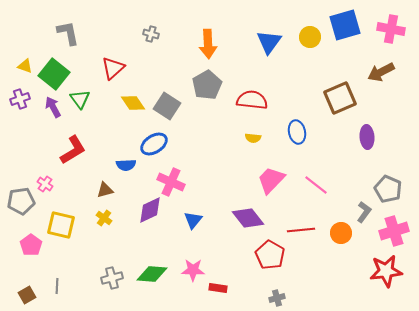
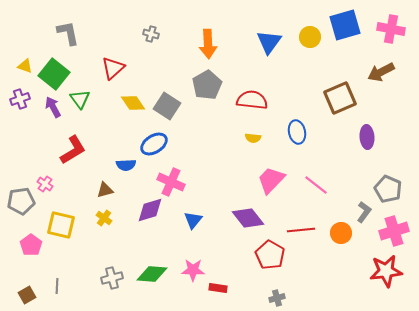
purple diamond at (150, 210): rotated 8 degrees clockwise
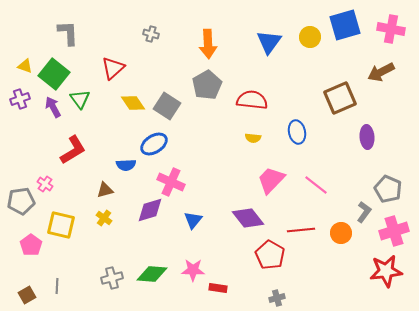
gray L-shape at (68, 33): rotated 8 degrees clockwise
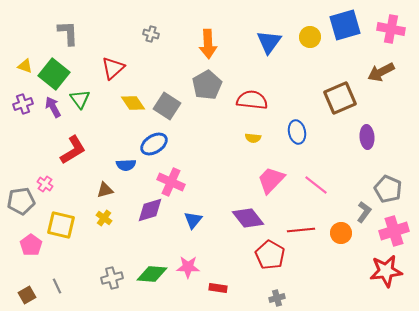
purple cross at (20, 99): moved 3 px right, 5 px down
pink star at (193, 270): moved 5 px left, 3 px up
gray line at (57, 286): rotated 28 degrees counterclockwise
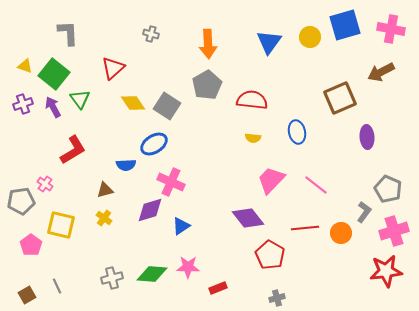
blue triangle at (193, 220): moved 12 px left, 6 px down; rotated 18 degrees clockwise
red line at (301, 230): moved 4 px right, 2 px up
red rectangle at (218, 288): rotated 30 degrees counterclockwise
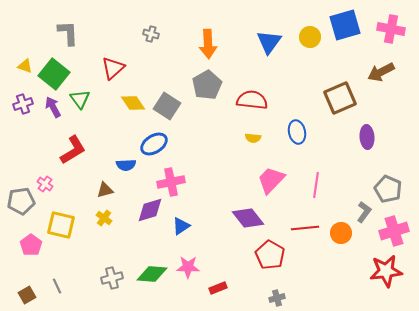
pink cross at (171, 182): rotated 36 degrees counterclockwise
pink line at (316, 185): rotated 60 degrees clockwise
